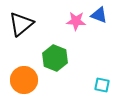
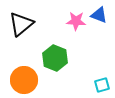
cyan square: rotated 28 degrees counterclockwise
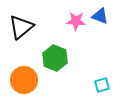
blue triangle: moved 1 px right, 1 px down
black triangle: moved 3 px down
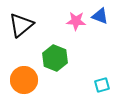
black triangle: moved 2 px up
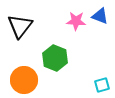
black triangle: moved 1 px left, 1 px down; rotated 12 degrees counterclockwise
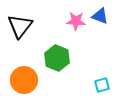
green hexagon: moved 2 px right
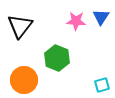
blue triangle: moved 1 px right, 1 px down; rotated 42 degrees clockwise
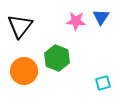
orange circle: moved 9 px up
cyan square: moved 1 px right, 2 px up
